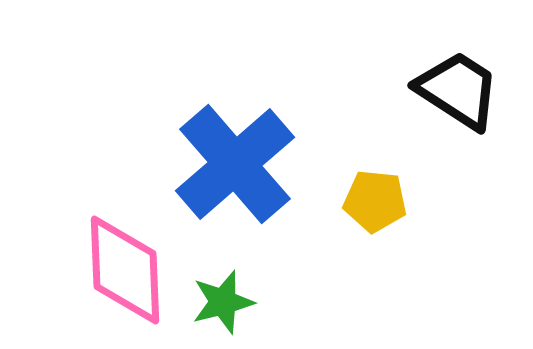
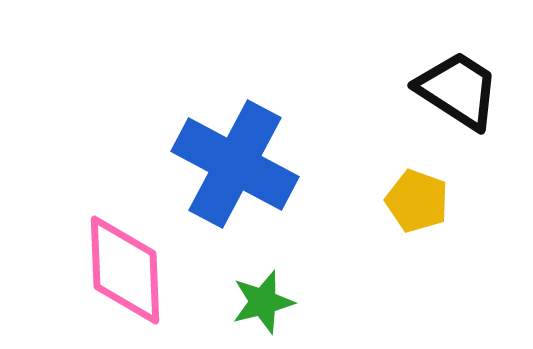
blue cross: rotated 21 degrees counterclockwise
yellow pentagon: moved 42 px right; rotated 14 degrees clockwise
green star: moved 40 px right
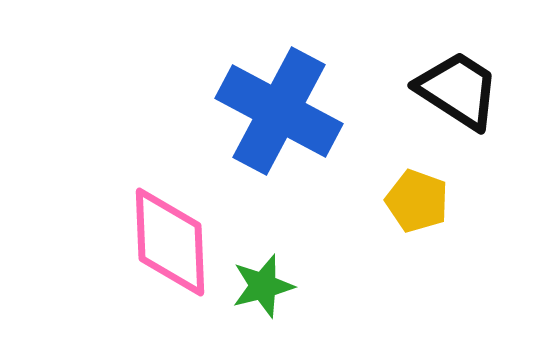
blue cross: moved 44 px right, 53 px up
pink diamond: moved 45 px right, 28 px up
green star: moved 16 px up
